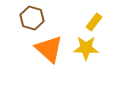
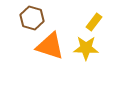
orange triangle: moved 1 px right, 3 px up; rotated 24 degrees counterclockwise
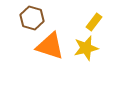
yellow star: rotated 15 degrees counterclockwise
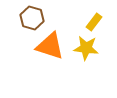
yellow star: rotated 20 degrees clockwise
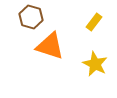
brown hexagon: moved 1 px left, 1 px up
yellow star: moved 9 px right, 16 px down; rotated 20 degrees clockwise
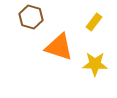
orange triangle: moved 9 px right, 1 px down
yellow star: rotated 25 degrees counterclockwise
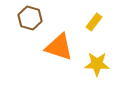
brown hexagon: moved 1 px left, 1 px down
yellow star: moved 2 px right
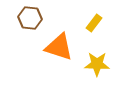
brown hexagon: rotated 10 degrees counterclockwise
yellow rectangle: moved 1 px down
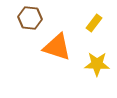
orange triangle: moved 2 px left
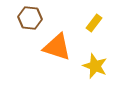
yellow star: moved 2 px left, 2 px down; rotated 20 degrees clockwise
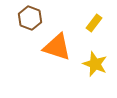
brown hexagon: rotated 15 degrees clockwise
yellow star: moved 2 px up
